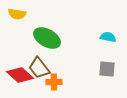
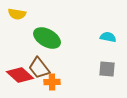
orange cross: moved 2 px left
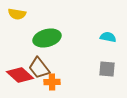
green ellipse: rotated 44 degrees counterclockwise
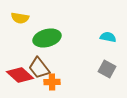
yellow semicircle: moved 3 px right, 4 px down
gray square: rotated 24 degrees clockwise
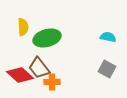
yellow semicircle: moved 3 px right, 9 px down; rotated 102 degrees counterclockwise
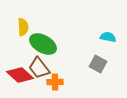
green ellipse: moved 4 px left, 6 px down; rotated 44 degrees clockwise
gray square: moved 9 px left, 5 px up
orange cross: moved 3 px right
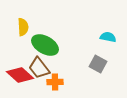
green ellipse: moved 2 px right, 1 px down
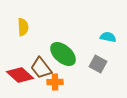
green ellipse: moved 18 px right, 9 px down; rotated 12 degrees clockwise
brown trapezoid: moved 2 px right
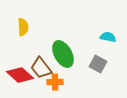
green ellipse: rotated 20 degrees clockwise
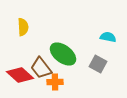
green ellipse: rotated 24 degrees counterclockwise
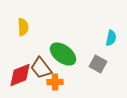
cyan semicircle: moved 3 px right, 1 px down; rotated 91 degrees clockwise
red diamond: rotated 64 degrees counterclockwise
